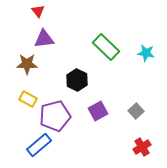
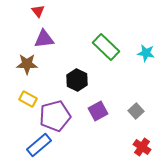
red cross: rotated 24 degrees counterclockwise
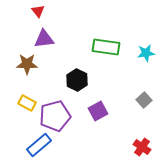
green rectangle: rotated 36 degrees counterclockwise
cyan star: rotated 18 degrees counterclockwise
yellow rectangle: moved 1 px left, 4 px down
gray square: moved 8 px right, 11 px up
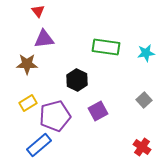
yellow rectangle: moved 1 px right; rotated 60 degrees counterclockwise
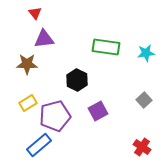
red triangle: moved 3 px left, 2 px down
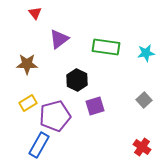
purple triangle: moved 15 px right; rotated 30 degrees counterclockwise
purple square: moved 3 px left, 5 px up; rotated 12 degrees clockwise
blue rectangle: rotated 20 degrees counterclockwise
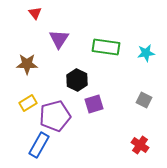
purple triangle: rotated 20 degrees counterclockwise
gray square: rotated 21 degrees counterclockwise
purple square: moved 1 px left, 2 px up
red cross: moved 2 px left, 2 px up
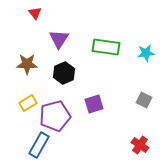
black hexagon: moved 13 px left, 7 px up; rotated 10 degrees clockwise
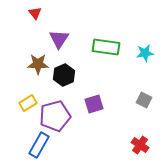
cyan star: moved 1 px left
brown star: moved 11 px right
black hexagon: moved 2 px down
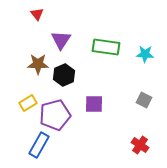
red triangle: moved 2 px right, 1 px down
purple triangle: moved 2 px right, 1 px down
cyan star: moved 1 px down; rotated 12 degrees clockwise
purple square: rotated 18 degrees clockwise
purple pentagon: moved 1 px up
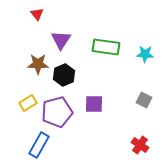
purple pentagon: moved 2 px right, 3 px up
